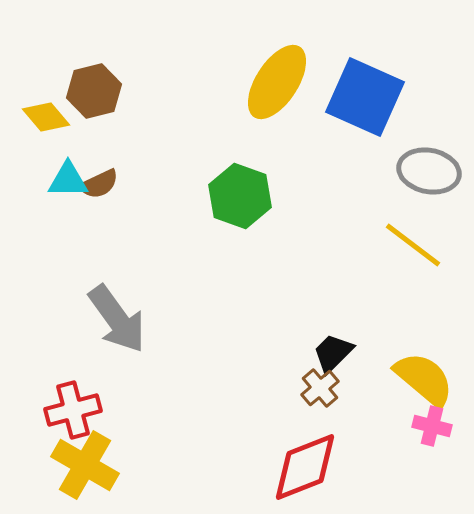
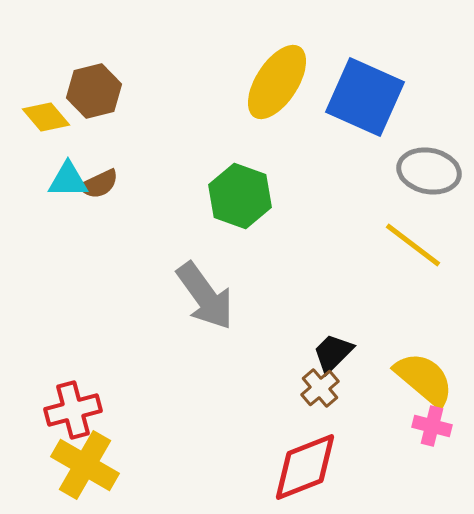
gray arrow: moved 88 px right, 23 px up
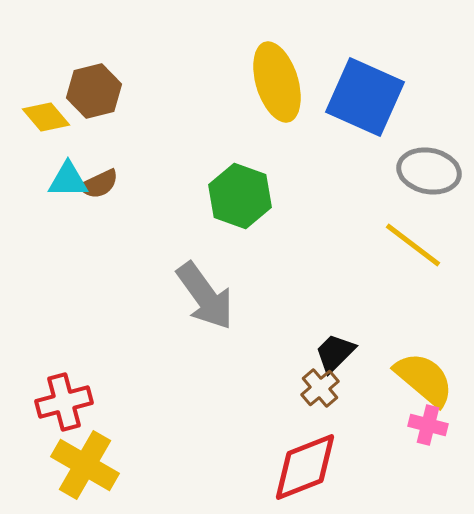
yellow ellipse: rotated 50 degrees counterclockwise
black trapezoid: moved 2 px right
red cross: moved 9 px left, 8 px up
pink cross: moved 4 px left, 1 px up
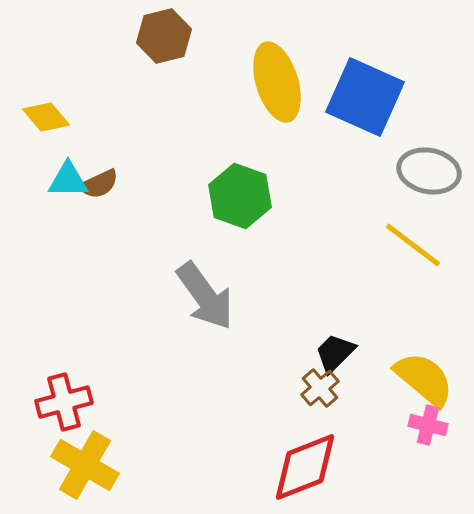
brown hexagon: moved 70 px right, 55 px up
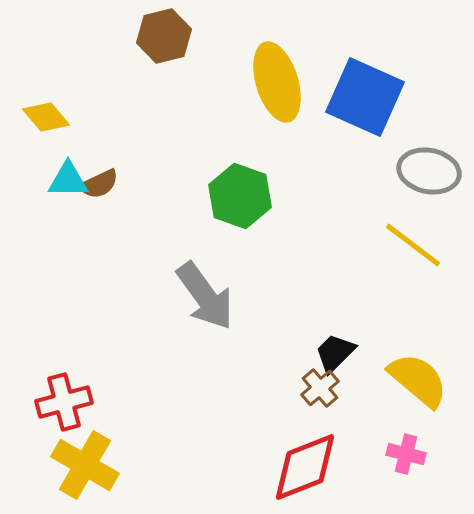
yellow semicircle: moved 6 px left, 1 px down
pink cross: moved 22 px left, 29 px down
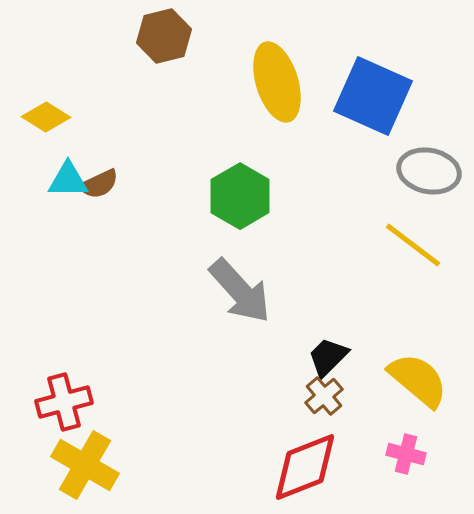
blue square: moved 8 px right, 1 px up
yellow diamond: rotated 18 degrees counterclockwise
green hexagon: rotated 10 degrees clockwise
gray arrow: moved 35 px right, 5 px up; rotated 6 degrees counterclockwise
black trapezoid: moved 7 px left, 4 px down
brown cross: moved 4 px right, 8 px down
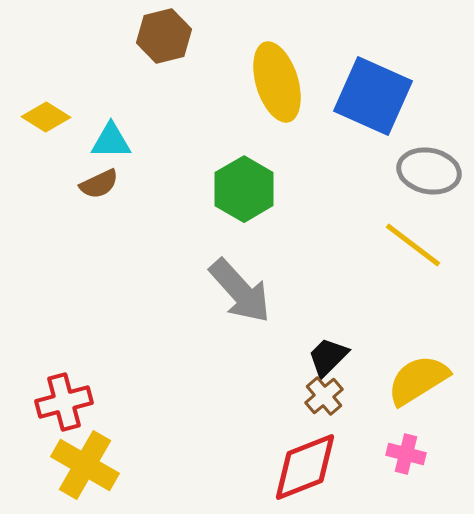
cyan triangle: moved 43 px right, 39 px up
green hexagon: moved 4 px right, 7 px up
yellow semicircle: rotated 72 degrees counterclockwise
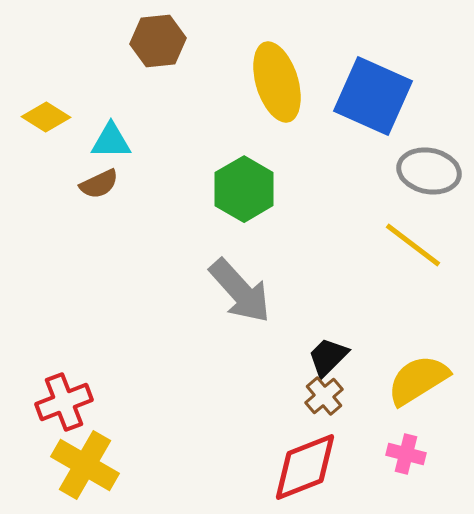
brown hexagon: moved 6 px left, 5 px down; rotated 8 degrees clockwise
red cross: rotated 6 degrees counterclockwise
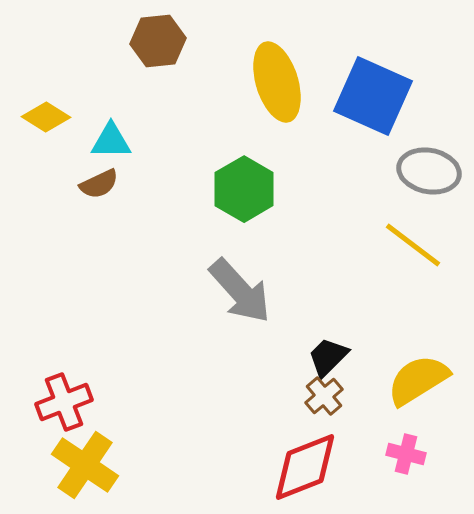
yellow cross: rotated 4 degrees clockwise
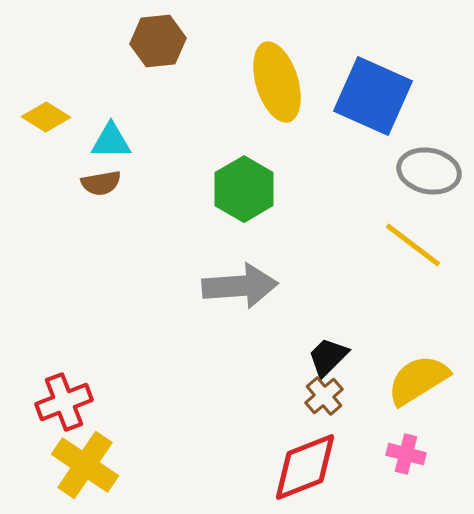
brown semicircle: moved 2 px right, 1 px up; rotated 15 degrees clockwise
gray arrow: moved 5 px up; rotated 52 degrees counterclockwise
